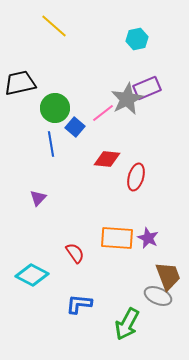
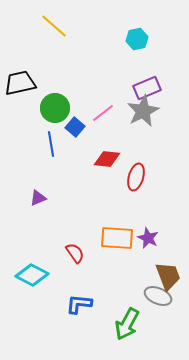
gray star: moved 16 px right, 12 px down
purple triangle: rotated 24 degrees clockwise
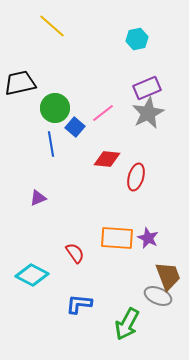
yellow line: moved 2 px left
gray star: moved 5 px right, 2 px down
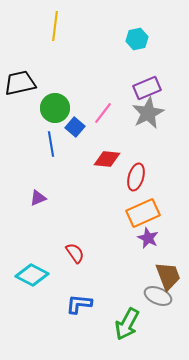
yellow line: moved 3 px right; rotated 56 degrees clockwise
pink line: rotated 15 degrees counterclockwise
orange rectangle: moved 26 px right, 25 px up; rotated 28 degrees counterclockwise
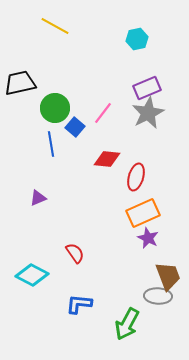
yellow line: rotated 68 degrees counterclockwise
gray ellipse: rotated 20 degrees counterclockwise
